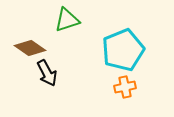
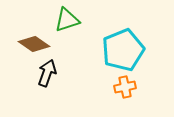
brown diamond: moved 4 px right, 4 px up
black arrow: rotated 132 degrees counterclockwise
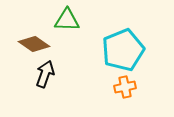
green triangle: rotated 20 degrees clockwise
black arrow: moved 2 px left, 1 px down
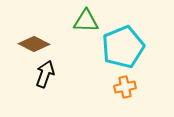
green triangle: moved 19 px right, 1 px down
brown diamond: rotated 8 degrees counterclockwise
cyan pentagon: moved 3 px up
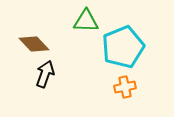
brown diamond: rotated 20 degrees clockwise
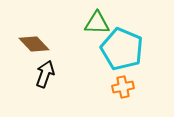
green triangle: moved 11 px right, 2 px down
cyan pentagon: moved 1 px left, 2 px down; rotated 27 degrees counterclockwise
orange cross: moved 2 px left
